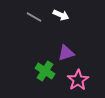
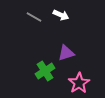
green cross: rotated 24 degrees clockwise
pink star: moved 1 px right, 3 px down
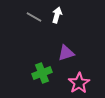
white arrow: moved 4 px left; rotated 98 degrees counterclockwise
green cross: moved 3 px left, 2 px down; rotated 12 degrees clockwise
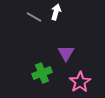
white arrow: moved 1 px left, 3 px up
purple triangle: rotated 42 degrees counterclockwise
pink star: moved 1 px right, 1 px up
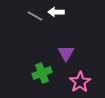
white arrow: rotated 105 degrees counterclockwise
gray line: moved 1 px right, 1 px up
